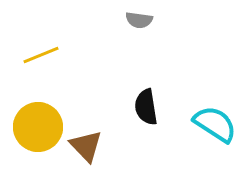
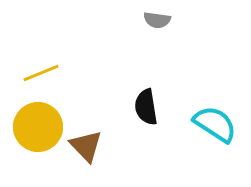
gray semicircle: moved 18 px right
yellow line: moved 18 px down
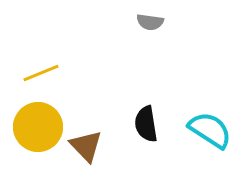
gray semicircle: moved 7 px left, 2 px down
black semicircle: moved 17 px down
cyan semicircle: moved 5 px left, 6 px down
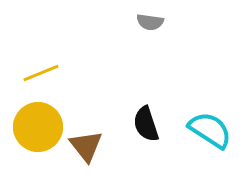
black semicircle: rotated 9 degrees counterclockwise
brown triangle: rotated 6 degrees clockwise
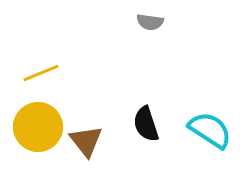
brown triangle: moved 5 px up
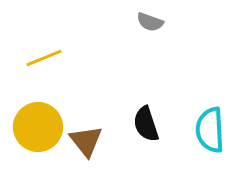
gray semicircle: rotated 12 degrees clockwise
yellow line: moved 3 px right, 15 px up
cyan semicircle: rotated 126 degrees counterclockwise
